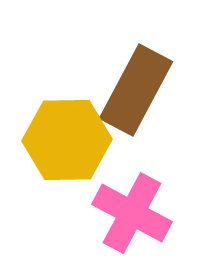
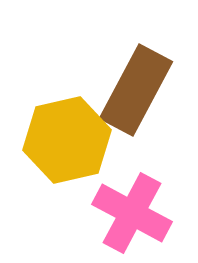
yellow hexagon: rotated 12 degrees counterclockwise
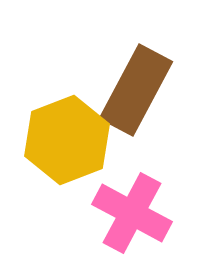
yellow hexagon: rotated 8 degrees counterclockwise
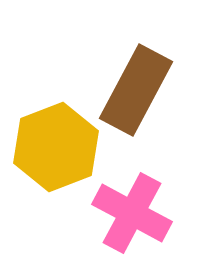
yellow hexagon: moved 11 px left, 7 px down
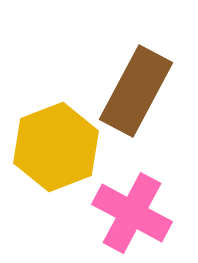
brown rectangle: moved 1 px down
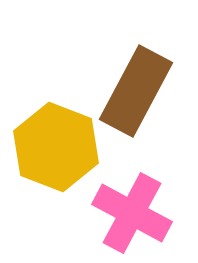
yellow hexagon: rotated 18 degrees counterclockwise
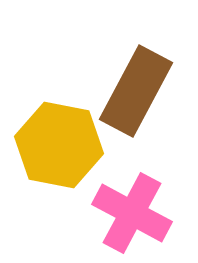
yellow hexagon: moved 3 px right, 2 px up; rotated 10 degrees counterclockwise
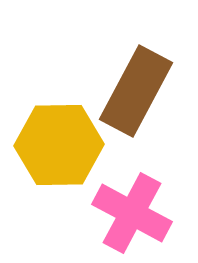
yellow hexagon: rotated 12 degrees counterclockwise
